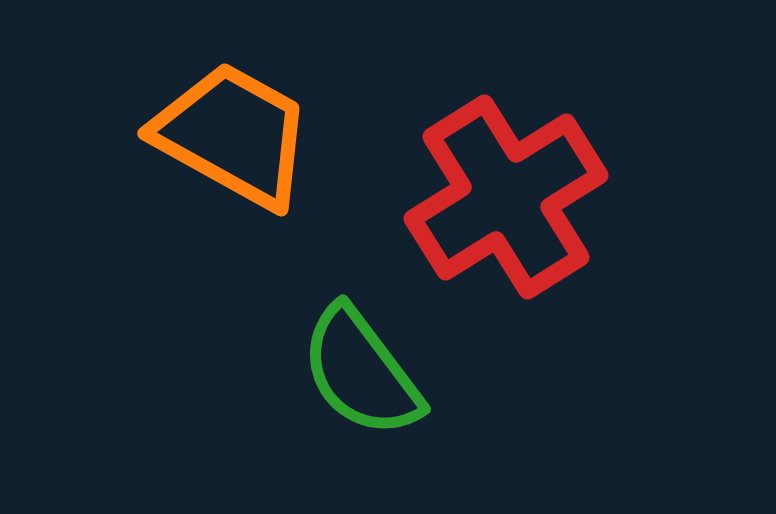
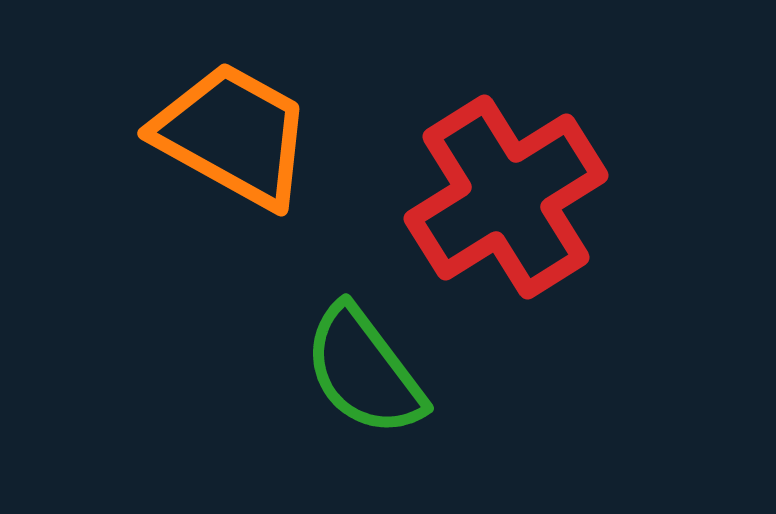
green semicircle: moved 3 px right, 1 px up
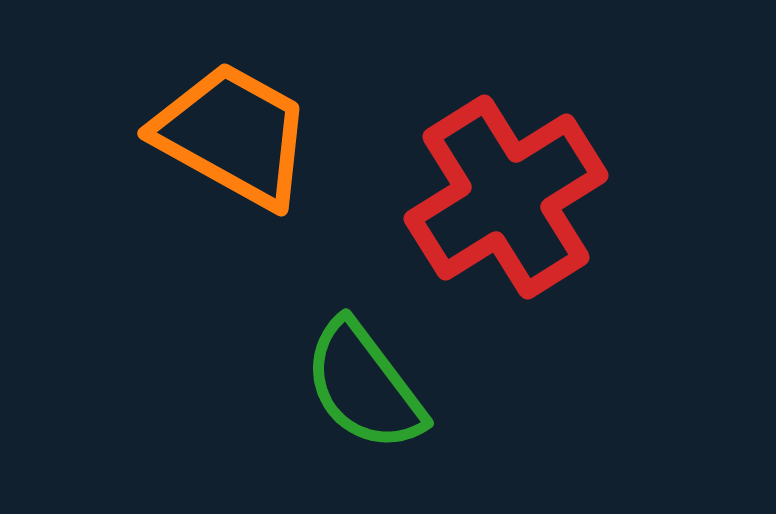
green semicircle: moved 15 px down
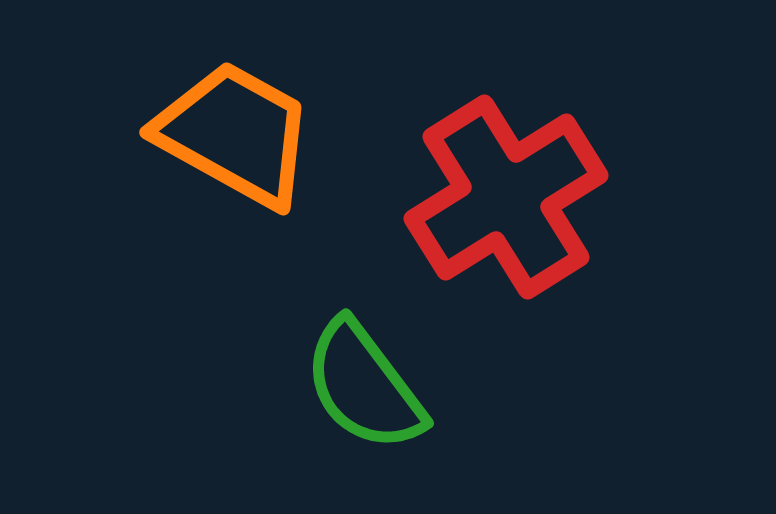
orange trapezoid: moved 2 px right, 1 px up
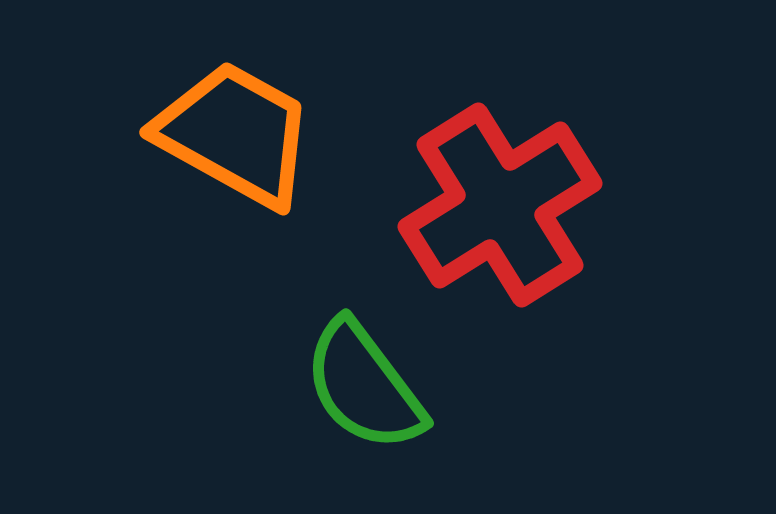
red cross: moved 6 px left, 8 px down
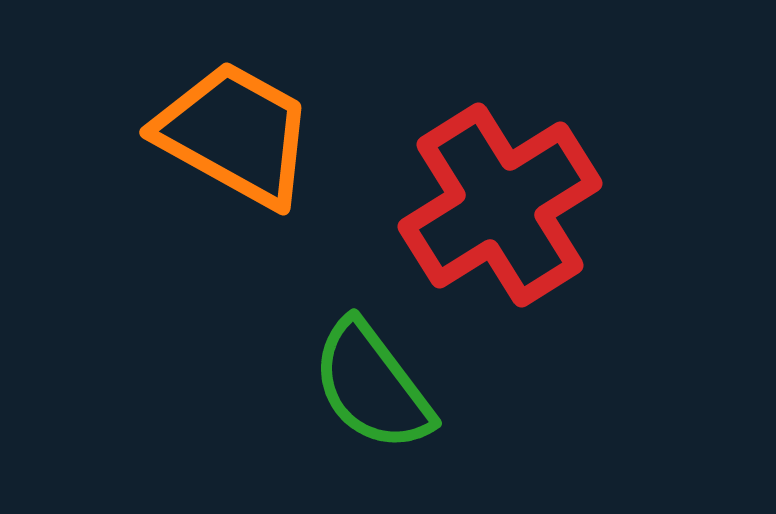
green semicircle: moved 8 px right
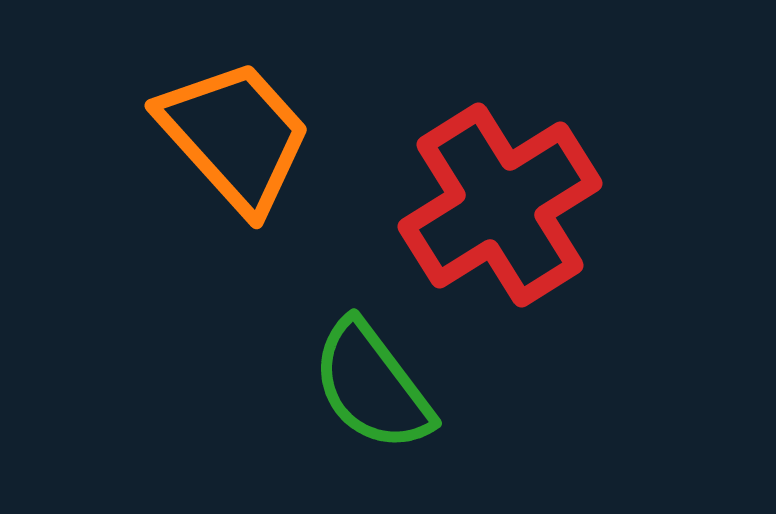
orange trapezoid: moved 2 px down; rotated 19 degrees clockwise
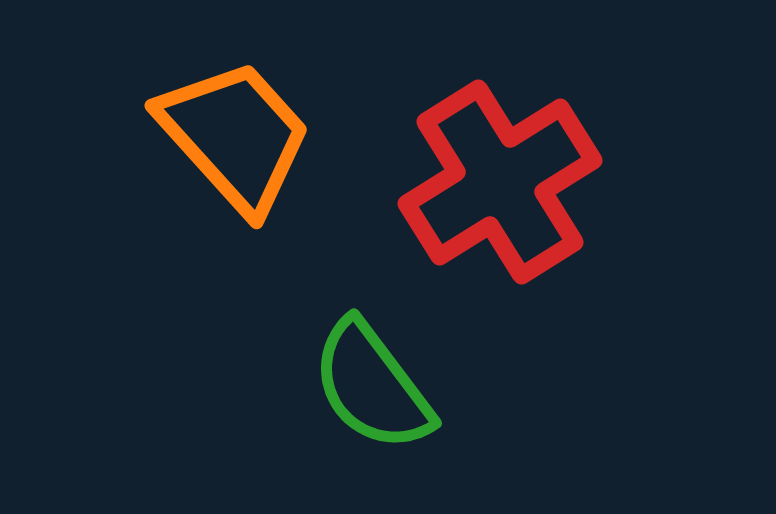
red cross: moved 23 px up
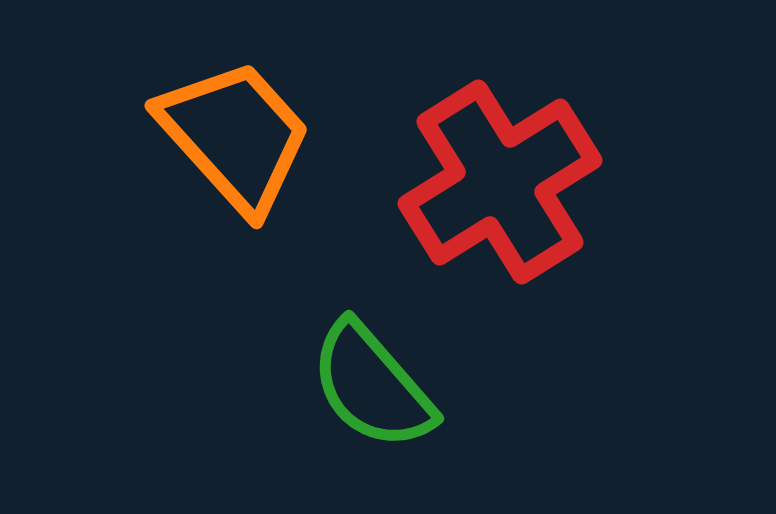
green semicircle: rotated 4 degrees counterclockwise
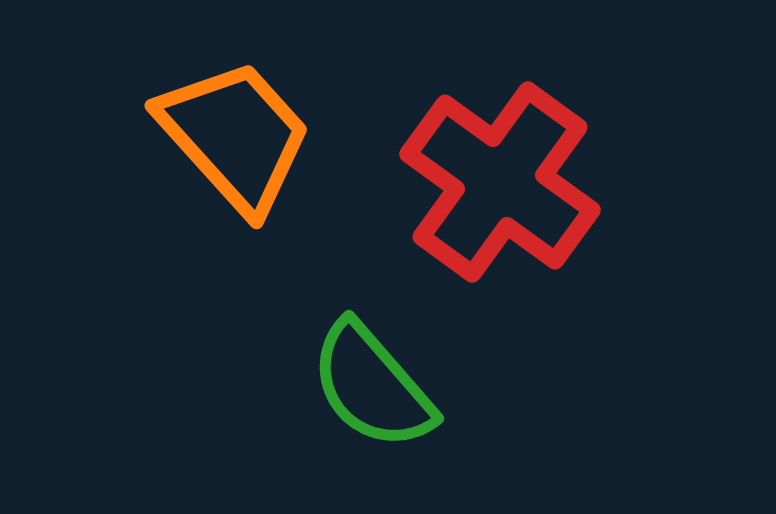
red cross: rotated 22 degrees counterclockwise
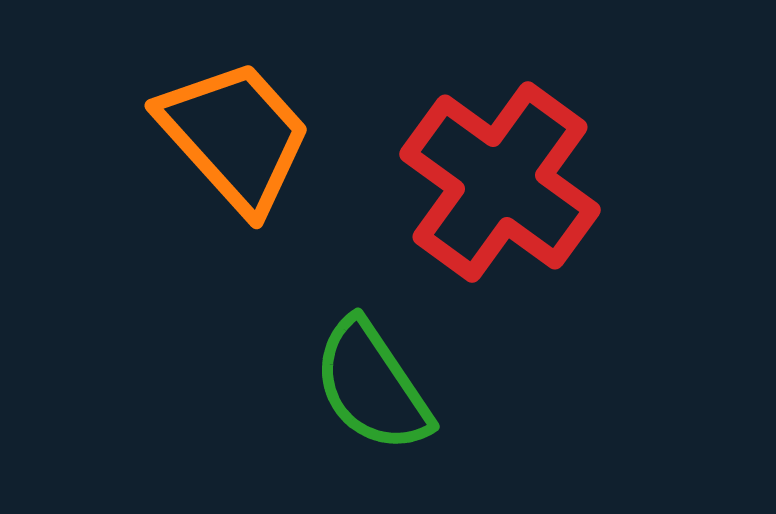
green semicircle: rotated 7 degrees clockwise
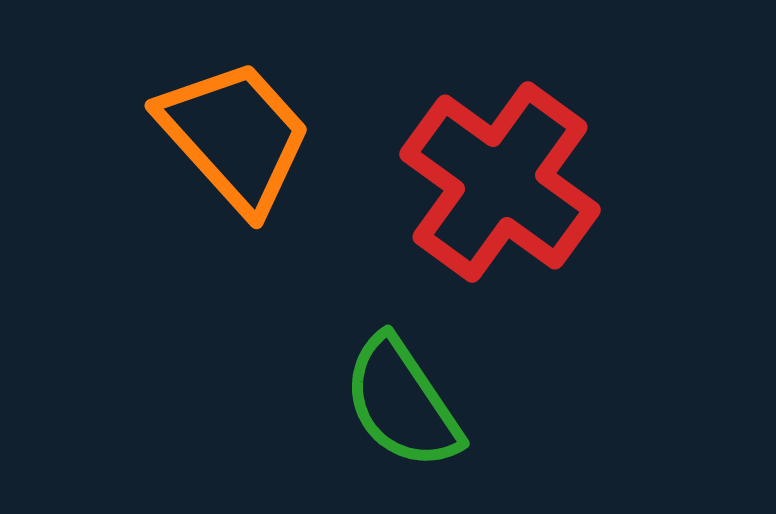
green semicircle: moved 30 px right, 17 px down
